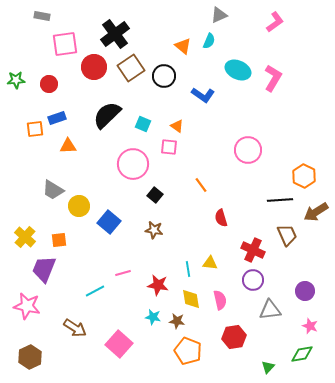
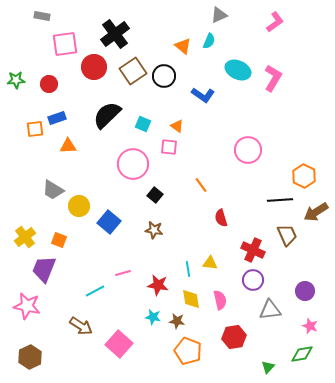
brown square at (131, 68): moved 2 px right, 3 px down
yellow cross at (25, 237): rotated 10 degrees clockwise
orange square at (59, 240): rotated 28 degrees clockwise
brown arrow at (75, 328): moved 6 px right, 2 px up
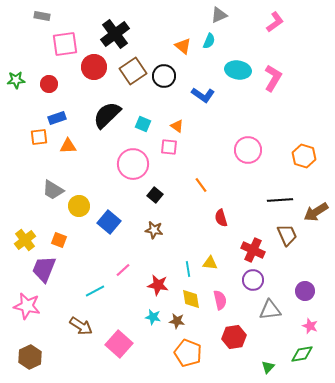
cyan ellipse at (238, 70): rotated 15 degrees counterclockwise
orange square at (35, 129): moved 4 px right, 8 px down
orange hexagon at (304, 176): moved 20 px up; rotated 10 degrees counterclockwise
yellow cross at (25, 237): moved 3 px down
pink line at (123, 273): moved 3 px up; rotated 28 degrees counterclockwise
orange pentagon at (188, 351): moved 2 px down
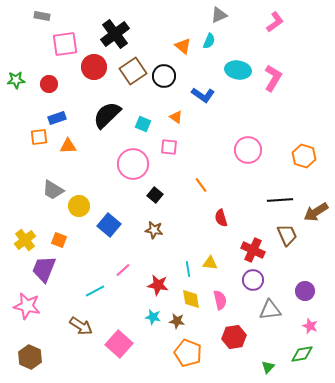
orange triangle at (177, 126): moved 1 px left, 9 px up
blue square at (109, 222): moved 3 px down
brown hexagon at (30, 357): rotated 10 degrees counterclockwise
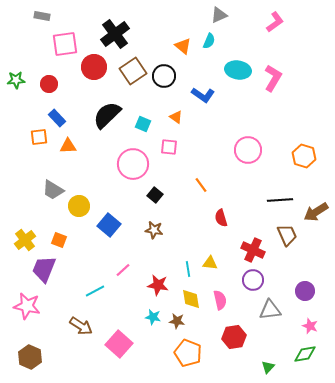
blue rectangle at (57, 118): rotated 66 degrees clockwise
green diamond at (302, 354): moved 3 px right
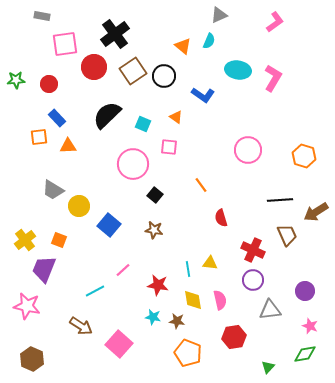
yellow diamond at (191, 299): moved 2 px right, 1 px down
brown hexagon at (30, 357): moved 2 px right, 2 px down
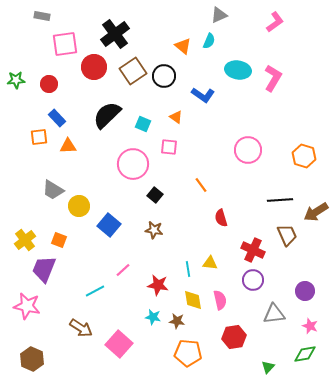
gray triangle at (270, 310): moved 4 px right, 4 px down
brown arrow at (81, 326): moved 2 px down
orange pentagon at (188, 353): rotated 16 degrees counterclockwise
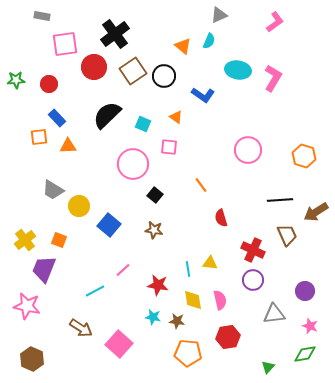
red hexagon at (234, 337): moved 6 px left
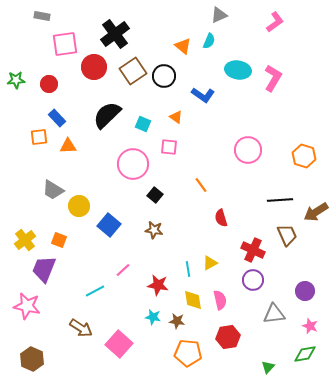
yellow triangle at (210, 263): rotated 35 degrees counterclockwise
